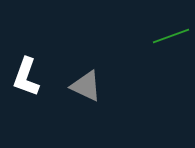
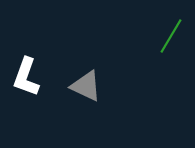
green line: rotated 39 degrees counterclockwise
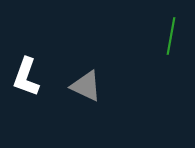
green line: rotated 21 degrees counterclockwise
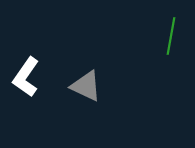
white L-shape: rotated 15 degrees clockwise
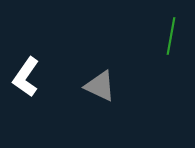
gray triangle: moved 14 px right
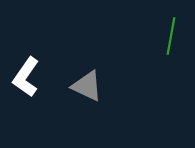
gray triangle: moved 13 px left
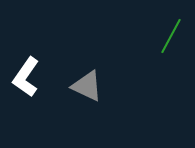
green line: rotated 18 degrees clockwise
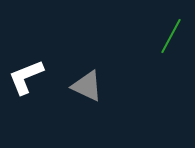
white L-shape: rotated 33 degrees clockwise
